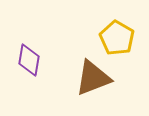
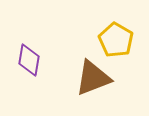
yellow pentagon: moved 1 px left, 2 px down
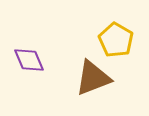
purple diamond: rotated 32 degrees counterclockwise
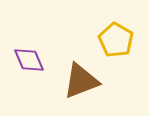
brown triangle: moved 12 px left, 3 px down
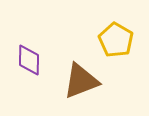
purple diamond: rotated 24 degrees clockwise
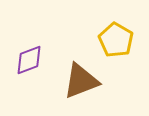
purple diamond: rotated 68 degrees clockwise
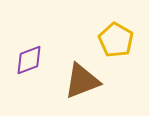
brown triangle: moved 1 px right
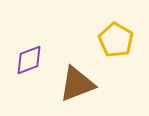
brown triangle: moved 5 px left, 3 px down
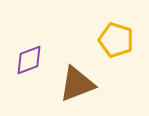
yellow pentagon: rotated 12 degrees counterclockwise
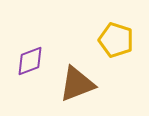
purple diamond: moved 1 px right, 1 px down
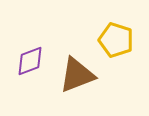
brown triangle: moved 9 px up
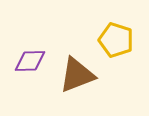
purple diamond: rotated 20 degrees clockwise
